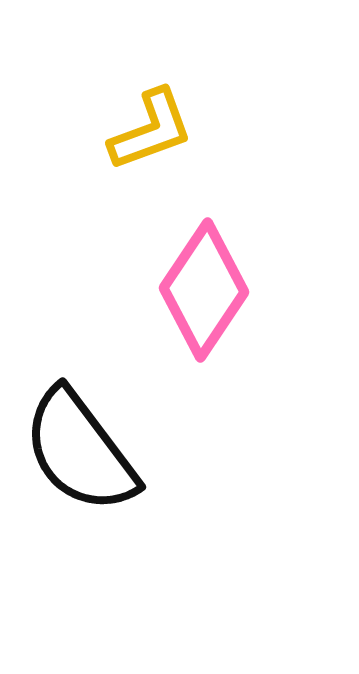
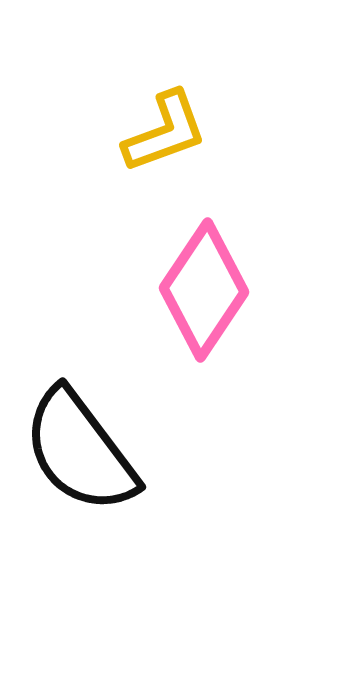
yellow L-shape: moved 14 px right, 2 px down
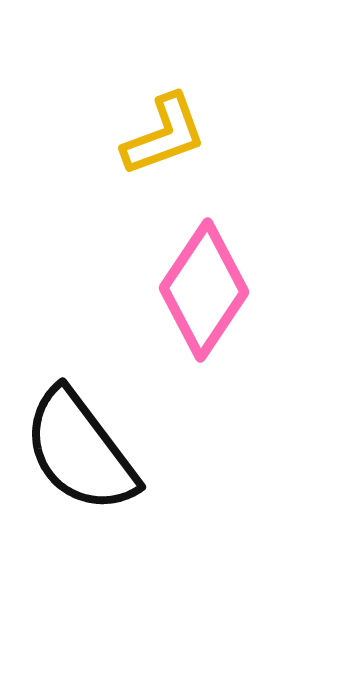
yellow L-shape: moved 1 px left, 3 px down
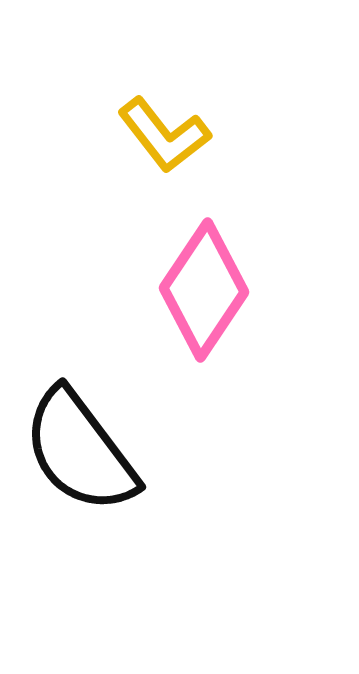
yellow L-shape: rotated 72 degrees clockwise
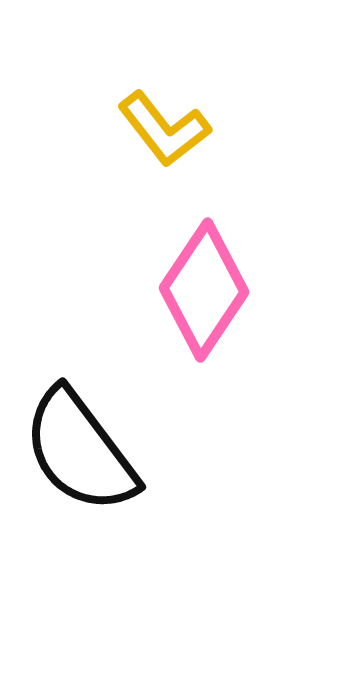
yellow L-shape: moved 6 px up
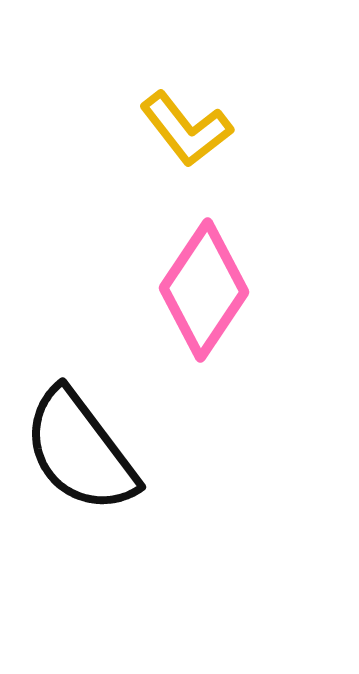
yellow L-shape: moved 22 px right
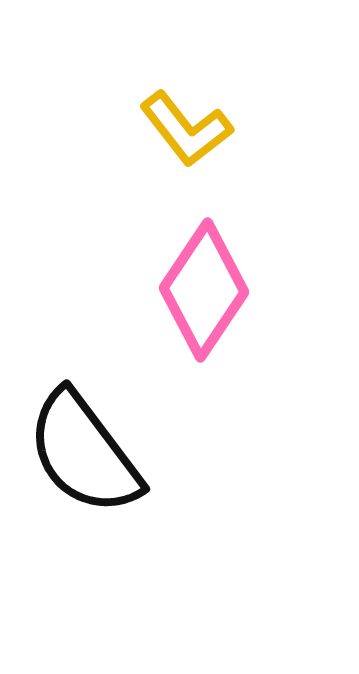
black semicircle: moved 4 px right, 2 px down
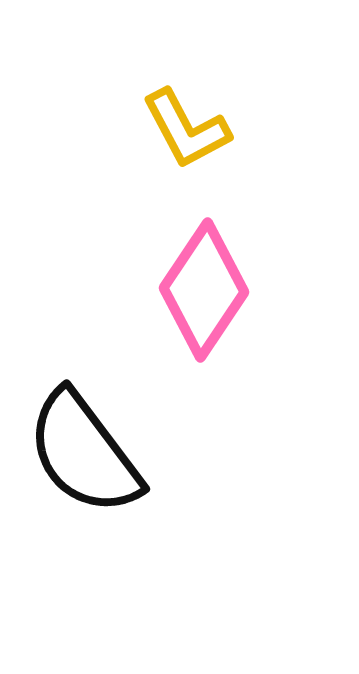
yellow L-shape: rotated 10 degrees clockwise
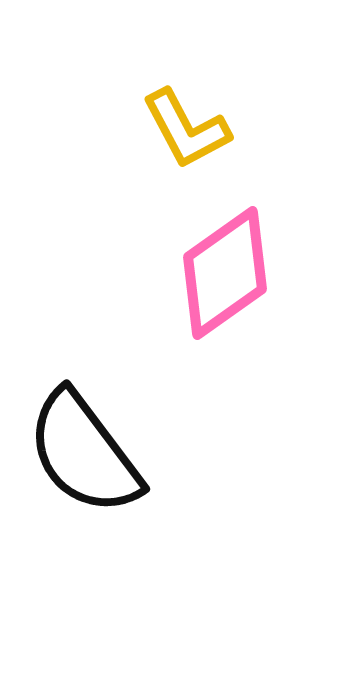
pink diamond: moved 21 px right, 17 px up; rotated 21 degrees clockwise
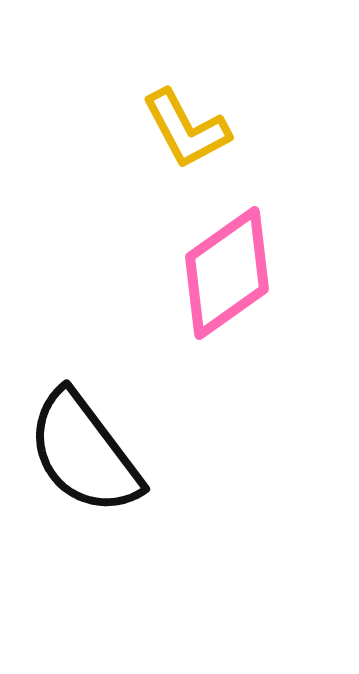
pink diamond: moved 2 px right
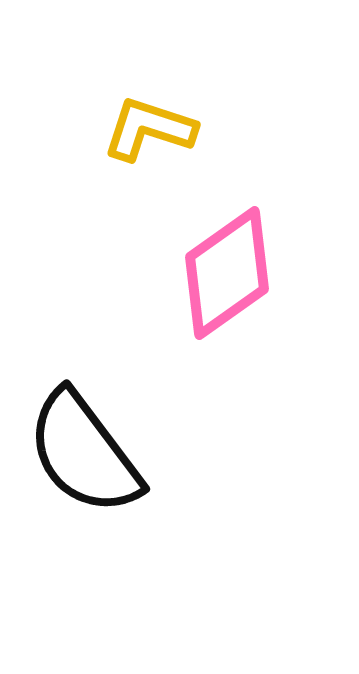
yellow L-shape: moved 37 px left; rotated 136 degrees clockwise
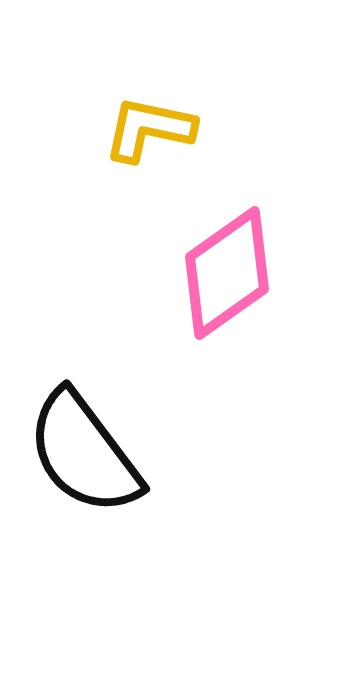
yellow L-shape: rotated 6 degrees counterclockwise
